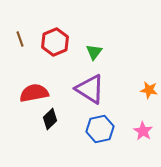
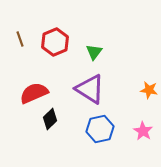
red semicircle: rotated 12 degrees counterclockwise
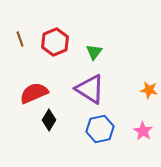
black diamond: moved 1 px left, 1 px down; rotated 15 degrees counterclockwise
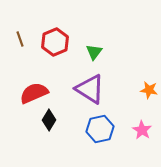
pink star: moved 1 px left, 1 px up
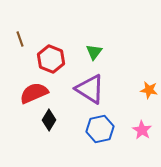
red hexagon: moved 4 px left, 17 px down; rotated 16 degrees counterclockwise
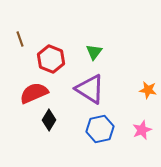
orange star: moved 1 px left
pink star: rotated 18 degrees clockwise
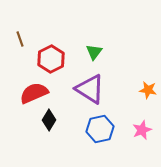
red hexagon: rotated 12 degrees clockwise
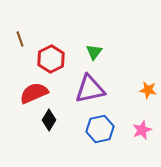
purple triangle: rotated 44 degrees counterclockwise
